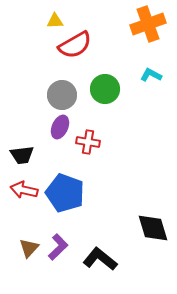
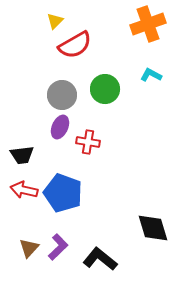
yellow triangle: rotated 42 degrees counterclockwise
blue pentagon: moved 2 px left
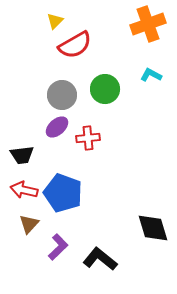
purple ellipse: moved 3 px left; rotated 25 degrees clockwise
red cross: moved 4 px up; rotated 15 degrees counterclockwise
brown triangle: moved 24 px up
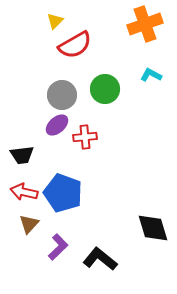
orange cross: moved 3 px left
purple ellipse: moved 2 px up
red cross: moved 3 px left, 1 px up
red arrow: moved 2 px down
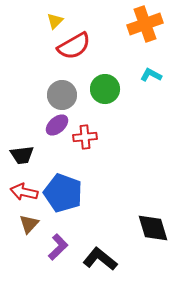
red semicircle: moved 1 px left, 1 px down
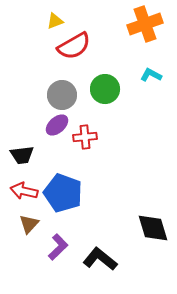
yellow triangle: rotated 24 degrees clockwise
red arrow: moved 1 px up
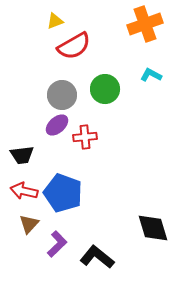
purple L-shape: moved 1 px left, 3 px up
black L-shape: moved 3 px left, 2 px up
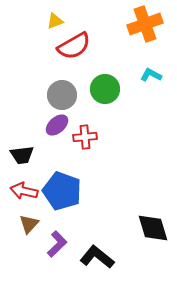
blue pentagon: moved 1 px left, 2 px up
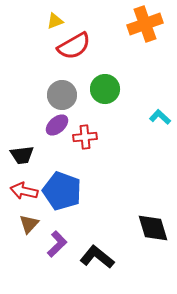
cyan L-shape: moved 9 px right, 42 px down; rotated 15 degrees clockwise
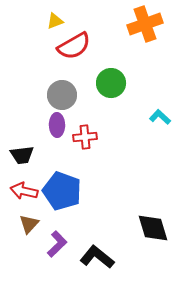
green circle: moved 6 px right, 6 px up
purple ellipse: rotated 50 degrees counterclockwise
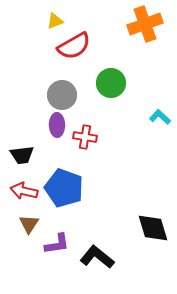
red cross: rotated 15 degrees clockwise
blue pentagon: moved 2 px right, 3 px up
brown triangle: rotated 10 degrees counterclockwise
purple L-shape: rotated 36 degrees clockwise
